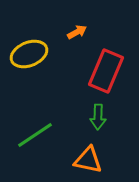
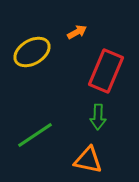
yellow ellipse: moved 3 px right, 2 px up; rotated 9 degrees counterclockwise
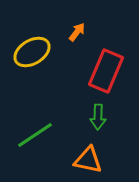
orange arrow: rotated 24 degrees counterclockwise
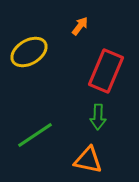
orange arrow: moved 3 px right, 6 px up
yellow ellipse: moved 3 px left
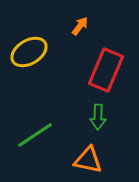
red rectangle: moved 1 px up
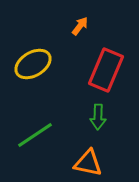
yellow ellipse: moved 4 px right, 12 px down
orange triangle: moved 3 px down
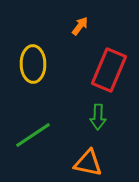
yellow ellipse: rotated 60 degrees counterclockwise
red rectangle: moved 3 px right
green line: moved 2 px left
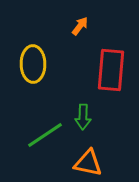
red rectangle: moved 2 px right; rotated 18 degrees counterclockwise
green arrow: moved 15 px left
green line: moved 12 px right
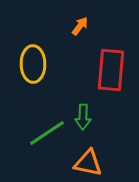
green line: moved 2 px right, 2 px up
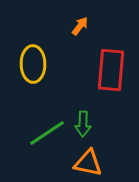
green arrow: moved 7 px down
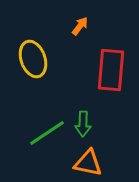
yellow ellipse: moved 5 px up; rotated 18 degrees counterclockwise
